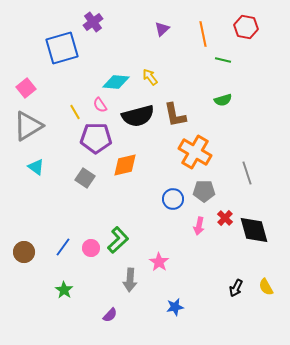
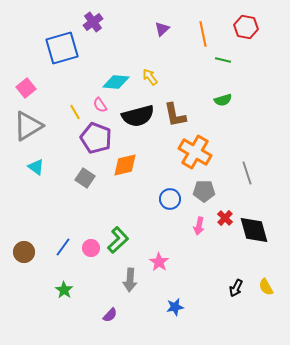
purple pentagon: rotated 20 degrees clockwise
blue circle: moved 3 px left
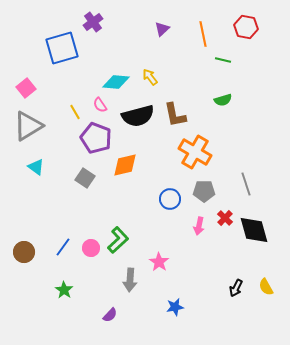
gray line: moved 1 px left, 11 px down
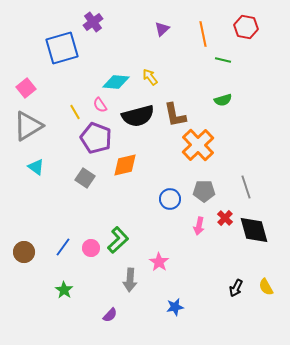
orange cross: moved 3 px right, 7 px up; rotated 16 degrees clockwise
gray line: moved 3 px down
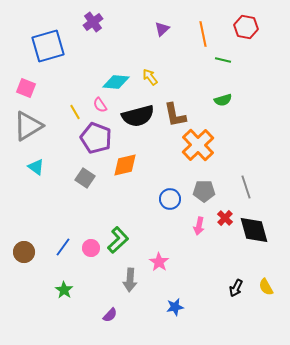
blue square: moved 14 px left, 2 px up
pink square: rotated 30 degrees counterclockwise
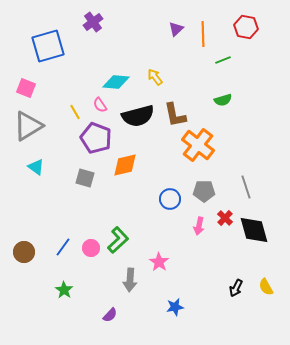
purple triangle: moved 14 px right
orange line: rotated 10 degrees clockwise
green line: rotated 35 degrees counterclockwise
yellow arrow: moved 5 px right
orange cross: rotated 8 degrees counterclockwise
gray square: rotated 18 degrees counterclockwise
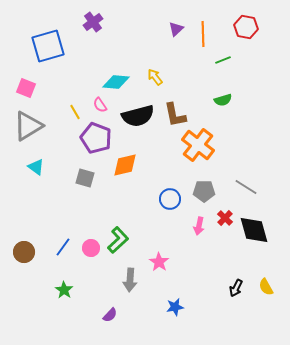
gray line: rotated 40 degrees counterclockwise
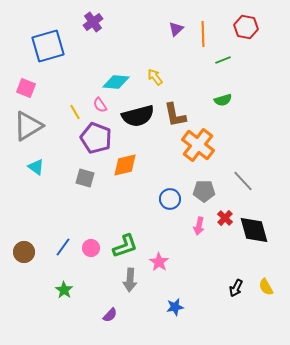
gray line: moved 3 px left, 6 px up; rotated 15 degrees clockwise
green L-shape: moved 7 px right, 6 px down; rotated 24 degrees clockwise
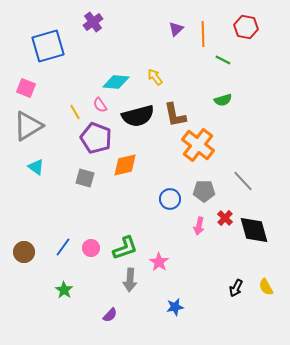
green line: rotated 49 degrees clockwise
green L-shape: moved 2 px down
